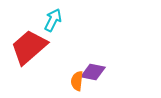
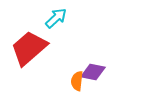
cyan arrow: moved 3 px right, 2 px up; rotated 20 degrees clockwise
red trapezoid: moved 1 px down
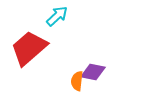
cyan arrow: moved 1 px right, 2 px up
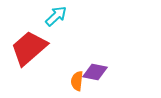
cyan arrow: moved 1 px left
purple diamond: moved 2 px right
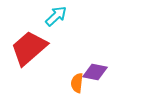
orange semicircle: moved 2 px down
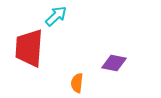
red trapezoid: rotated 45 degrees counterclockwise
purple diamond: moved 19 px right, 9 px up
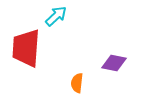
red trapezoid: moved 3 px left
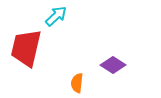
red trapezoid: rotated 9 degrees clockwise
purple diamond: moved 1 px left, 2 px down; rotated 20 degrees clockwise
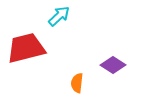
cyan arrow: moved 3 px right
red trapezoid: rotated 63 degrees clockwise
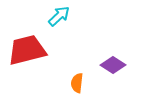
red trapezoid: moved 1 px right, 2 px down
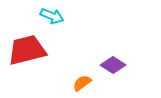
cyan arrow: moved 7 px left; rotated 65 degrees clockwise
orange semicircle: moved 5 px right; rotated 48 degrees clockwise
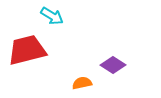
cyan arrow: rotated 10 degrees clockwise
orange semicircle: rotated 24 degrees clockwise
